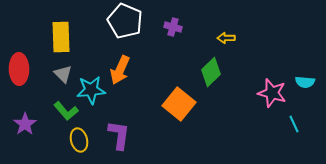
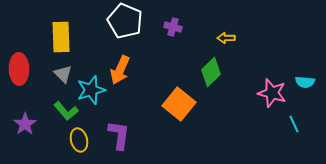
cyan star: rotated 12 degrees counterclockwise
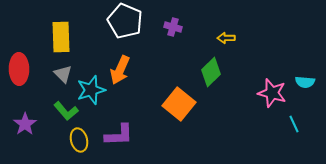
purple L-shape: rotated 80 degrees clockwise
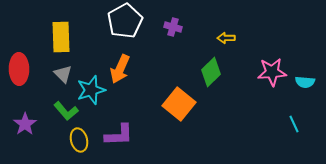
white pentagon: rotated 20 degrees clockwise
orange arrow: moved 1 px up
pink star: moved 21 px up; rotated 20 degrees counterclockwise
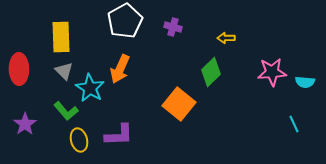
gray triangle: moved 1 px right, 3 px up
cyan star: moved 1 px left, 2 px up; rotated 24 degrees counterclockwise
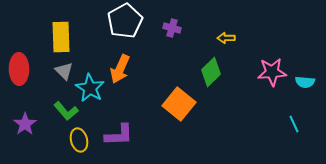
purple cross: moved 1 px left, 1 px down
